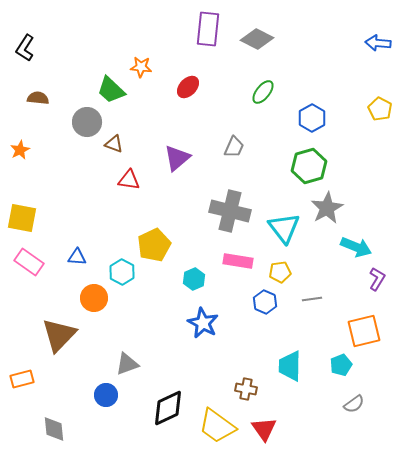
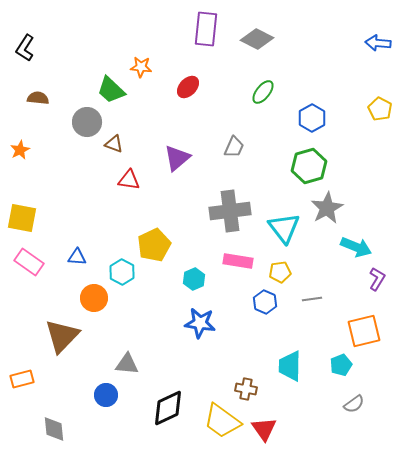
purple rectangle at (208, 29): moved 2 px left
gray cross at (230, 211): rotated 21 degrees counterclockwise
blue star at (203, 323): moved 3 px left; rotated 20 degrees counterclockwise
brown triangle at (59, 335): moved 3 px right, 1 px down
gray triangle at (127, 364): rotated 25 degrees clockwise
yellow trapezoid at (217, 426): moved 5 px right, 5 px up
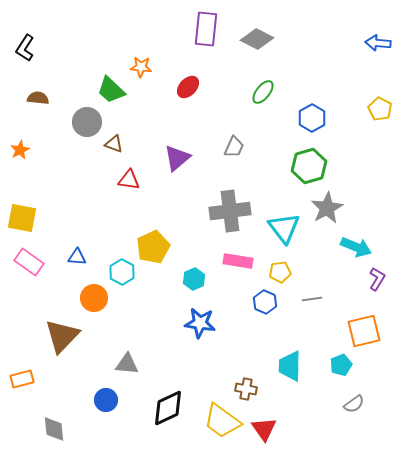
yellow pentagon at (154, 245): moved 1 px left, 2 px down
blue circle at (106, 395): moved 5 px down
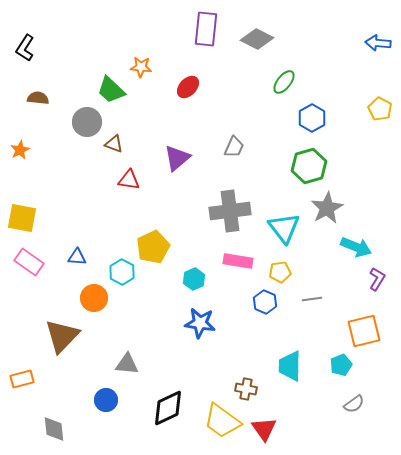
green ellipse at (263, 92): moved 21 px right, 10 px up
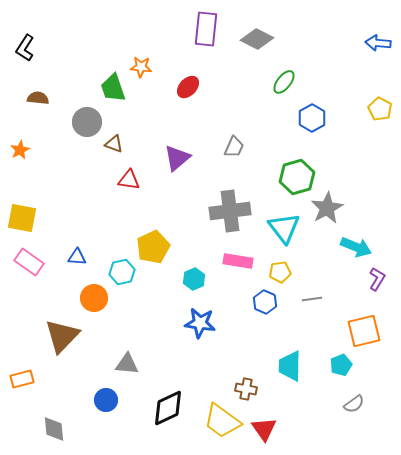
green trapezoid at (111, 90): moved 2 px right, 2 px up; rotated 28 degrees clockwise
green hexagon at (309, 166): moved 12 px left, 11 px down
cyan hexagon at (122, 272): rotated 20 degrees clockwise
